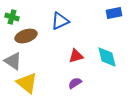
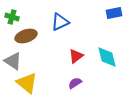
blue triangle: moved 1 px down
red triangle: rotated 21 degrees counterclockwise
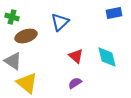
blue triangle: rotated 18 degrees counterclockwise
red triangle: rotated 42 degrees counterclockwise
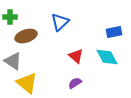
blue rectangle: moved 19 px down
green cross: moved 2 px left; rotated 16 degrees counterclockwise
cyan diamond: rotated 15 degrees counterclockwise
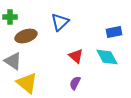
purple semicircle: rotated 32 degrees counterclockwise
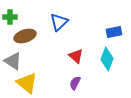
blue triangle: moved 1 px left
brown ellipse: moved 1 px left
cyan diamond: moved 2 px down; rotated 50 degrees clockwise
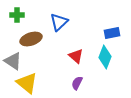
green cross: moved 7 px right, 2 px up
blue rectangle: moved 2 px left, 1 px down
brown ellipse: moved 6 px right, 3 px down
cyan diamond: moved 2 px left, 2 px up
purple semicircle: moved 2 px right
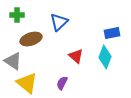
purple semicircle: moved 15 px left
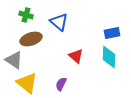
green cross: moved 9 px right; rotated 16 degrees clockwise
blue triangle: rotated 36 degrees counterclockwise
cyan diamond: moved 4 px right; rotated 20 degrees counterclockwise
gray triangle: moved 1 px right, 1 px up
purple semicircle: moved 1 px left, 1 px down
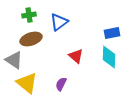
green cross: moved 3 px right; rotated 24 degrees counterclockwise
blue triangle: rotated 42 degrees clockwise
